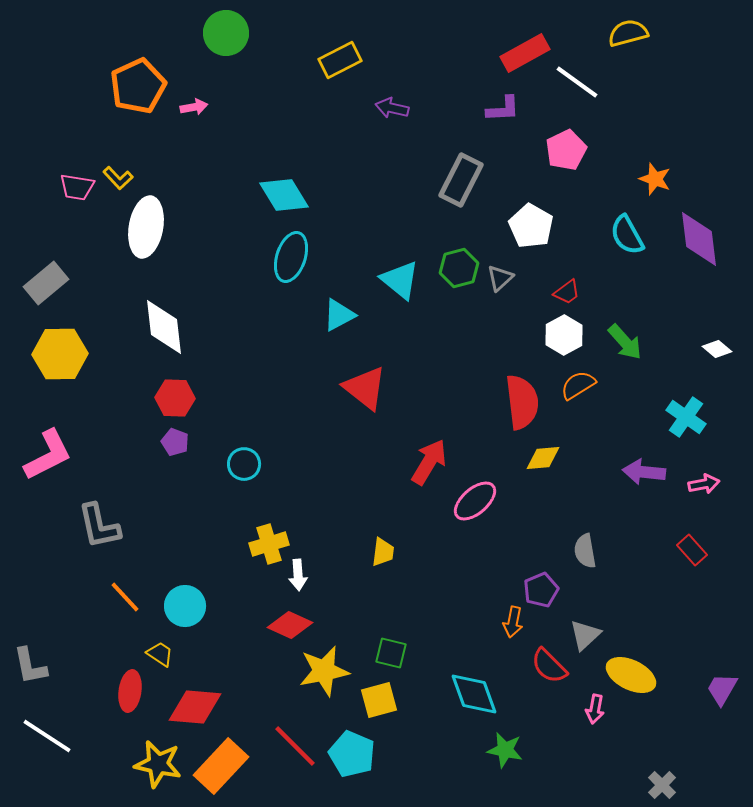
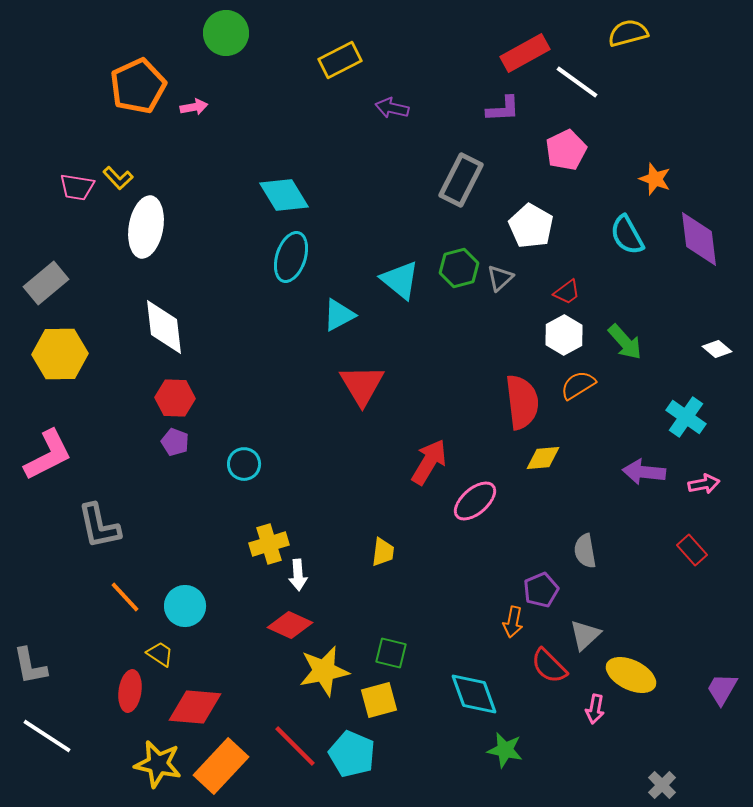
red triangle at (365, 388): moved 3 px left, 3 px up; rotated 21 degrees clockwise
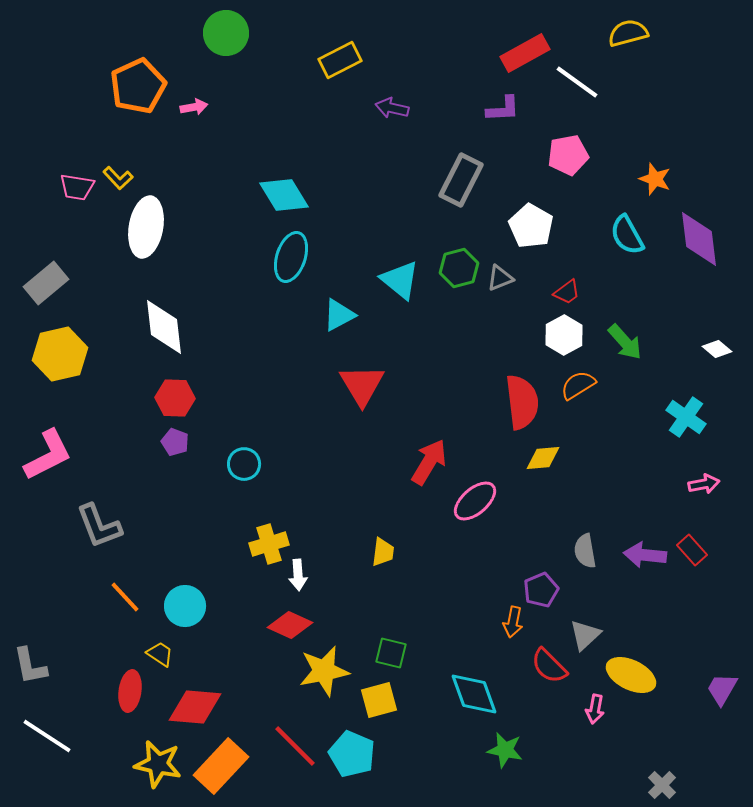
pink pentagon at (566, 150): moved 2 px right, 5 px down; rotated 15 degrees clockwise
gray triangle at (500, 278): rotated 20 degrees clockwise
yellow hexagon at (60, 354): rotated 12 degrees counterclockwise
purple arrow at (644, 472): moved 1 px right, 83 px down
gray L-shape at (99, 526): rotated 9 degrees counterclockwise
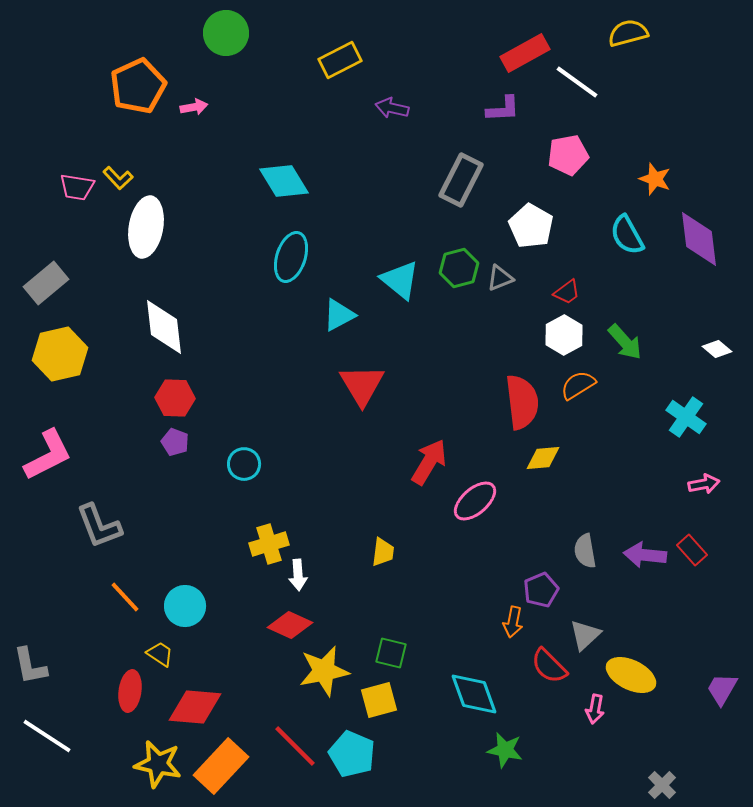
cyan diamond at (284, 195): moved 14 px up
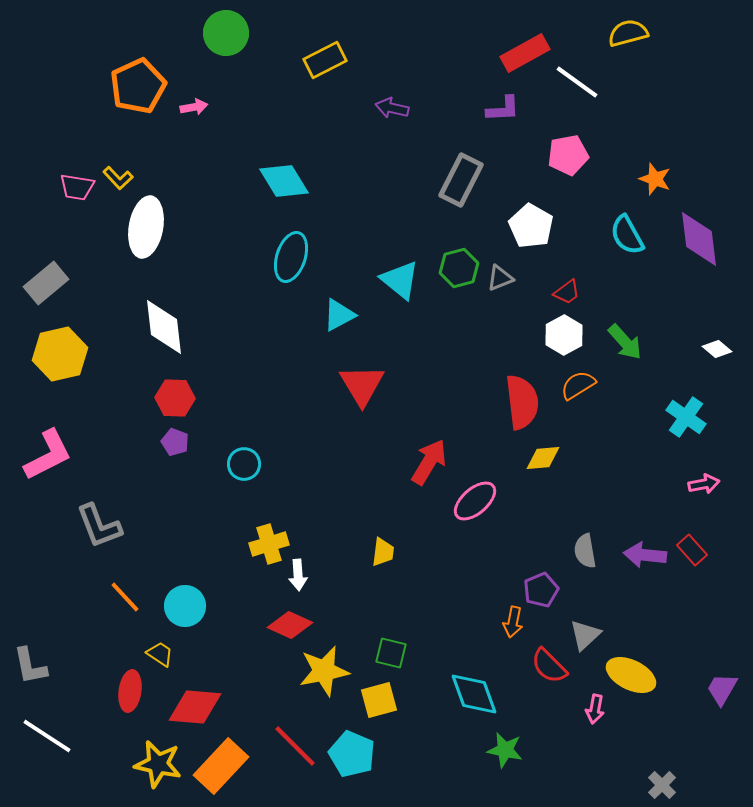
yellow rectangle at (340, 60): moved 15 px left
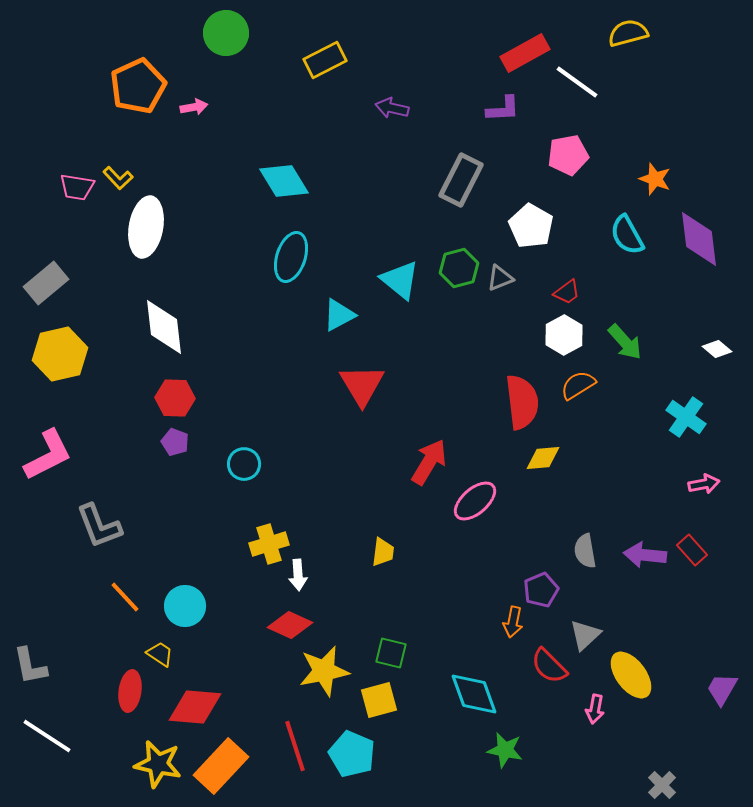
yellow ellipse at (631, 675): rotated 27 degrees clockwise
red line at (295, 746): rotated 27 degrees clockwise
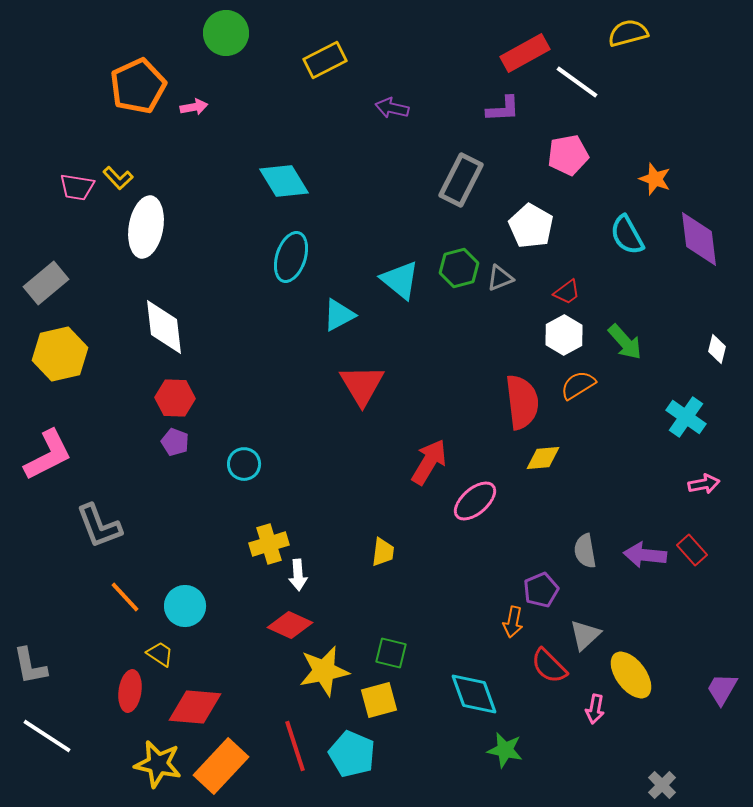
white diamond at (717, 349): rotated 64 degrees clockwise
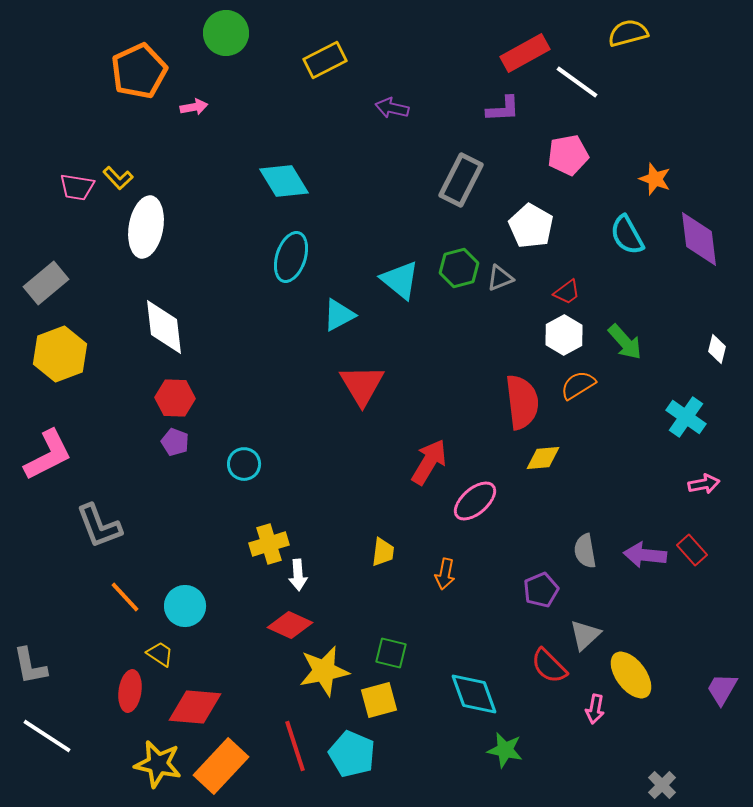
orange pentagon at (138, 86): moved 1 px right, 15 px up
yellow hexagon at (60, 354): rotated 8 degrees counterclockwise
orange arrow at (513, 622): moved 68 px left, 48 px up
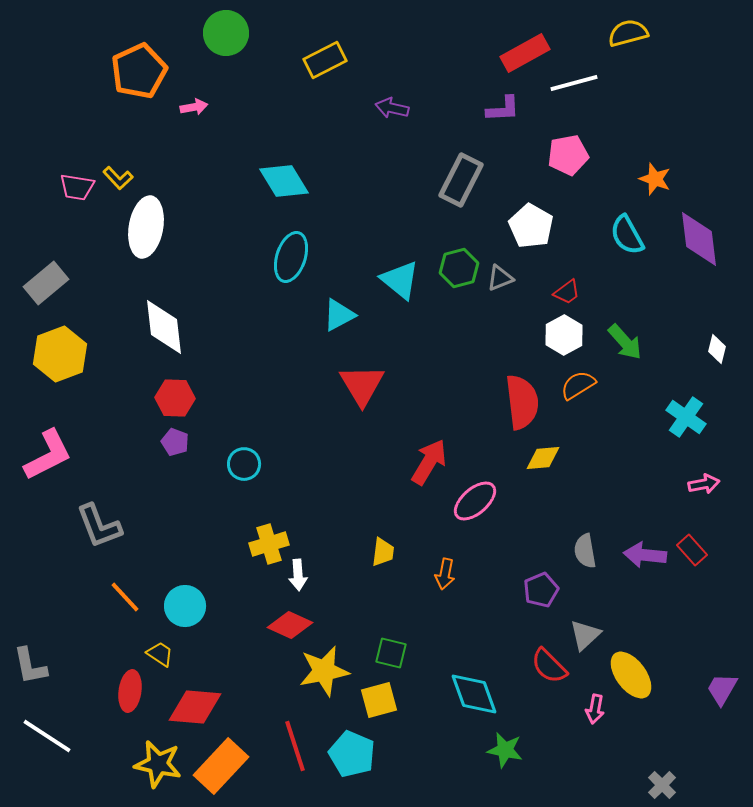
white line at (577, 82): moved 3 px left, 1 px down; rotated 51 degrees counterclockwise
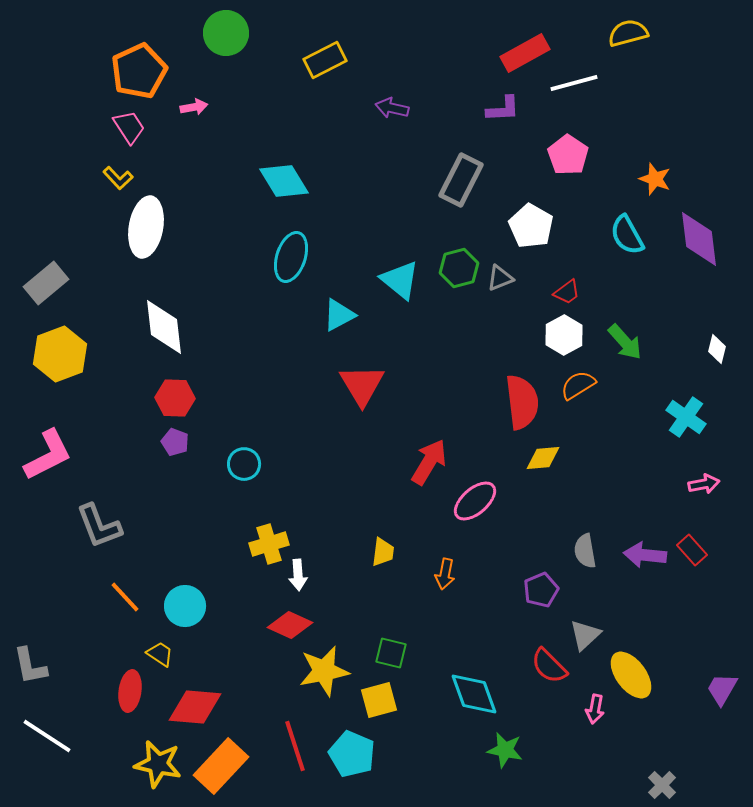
pink pentagon at (568, 155): rotated 27 degrees counterclockwise
pink trapezoid at (77, 187): moved 52 px right, 60 px up; rotated 132 degrees counterclockwise
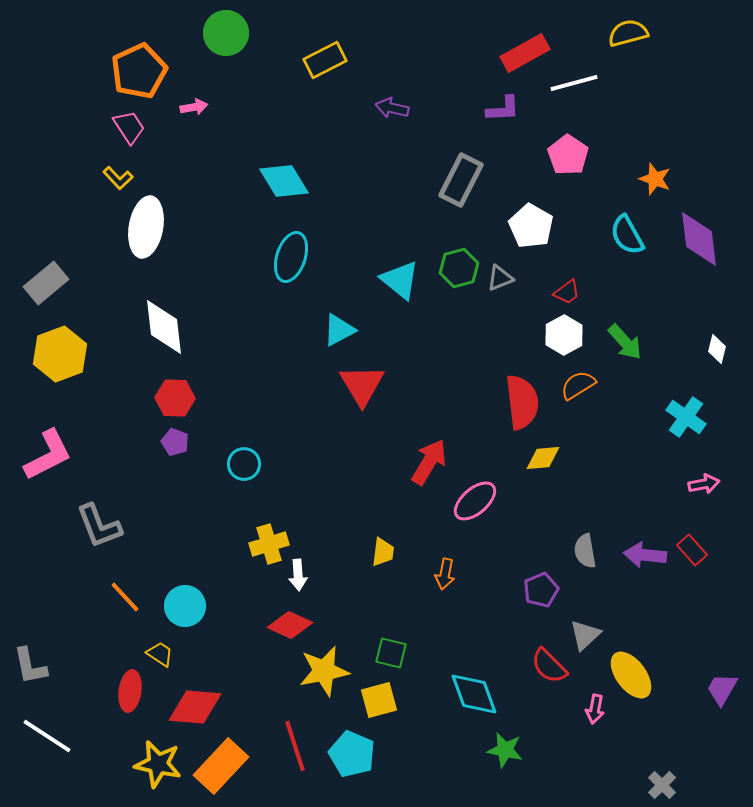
cyan triangle at (339, 315): moved 15 px down
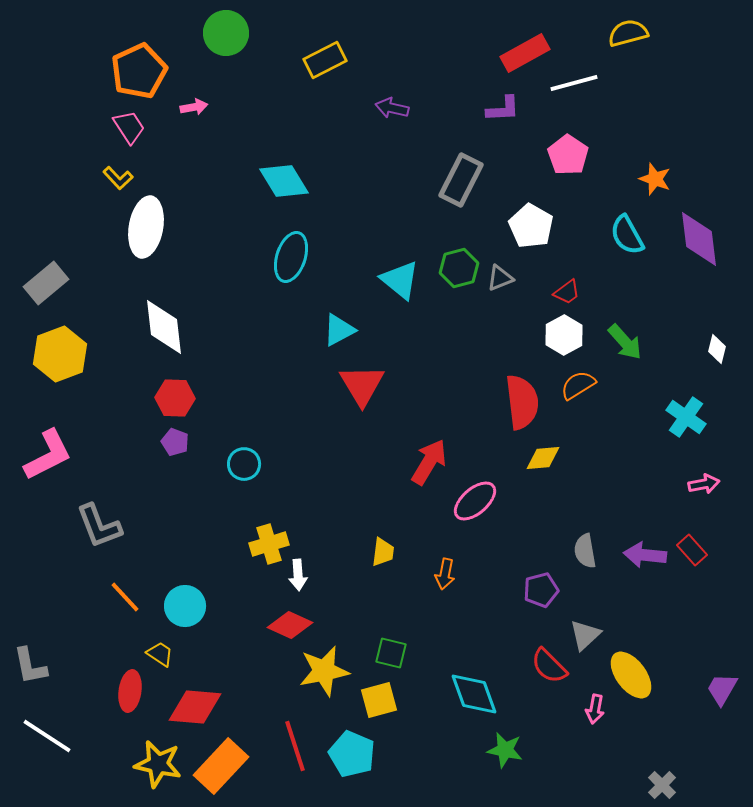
purple pentagon at (541, 590): rotated 8 degrees clockwise
